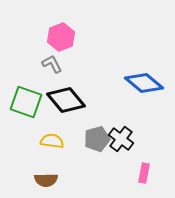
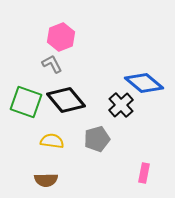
black cross: moved 34 px up; rotated 10 degrees clockwise
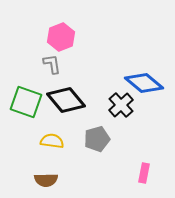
gray L-shape: rotated 20 degrees clockwise
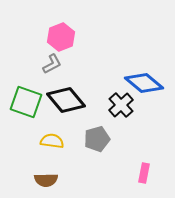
gray L-shape: rotated 70 degrees clockwise
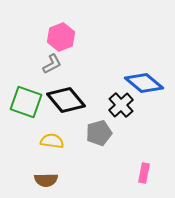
gray pentagon: moved 2 px right, 6 px up
